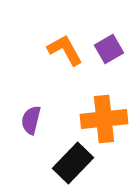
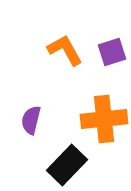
purple square: moved 3 px right, 3 px down; rotated 12 degrees clockwise
black rectangle: moved 6 px left, 2 px down
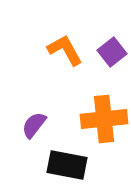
purple square: rotated 20 degrees counterclockwise
purple semicircle: moved 3 px right, 5 px down; rotated 24 degrees clockwise
black rectangle: rotated 57 degrees clockwise
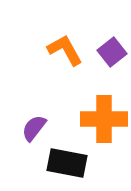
orange cross: rotated 6 degrees clockwise
purple semicircle: moved 3 px down
black rectangle: moved 2 px up
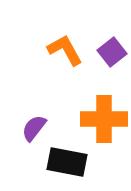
black rectangle: moved 1 px up
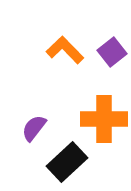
orange L-shape: rotated 15 degrees counterclockwise
black rectangle: rotated 54 degrees counterclockwise
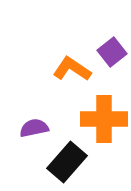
orange L-shape: moved 7 px right, 19 px down; rotated 12 degrees counterclockwise
purple semicircle: rotated 40 degrees clockwise
black rectangle: rotated 6 degrees counterclockwise
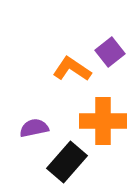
purple square: moved 2 px left
orange cross: moved 1 px left, 2 px down
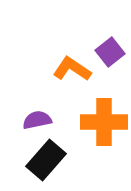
orange cross: moved 1 px right, 1 px down
purple semicircle: moved 3 px right, 8 px up
black rectangle: moved 21 px left, 2 px up
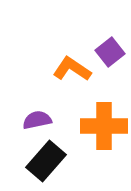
orange cross: moved 4 px down
black rectangle: moved 1 px down
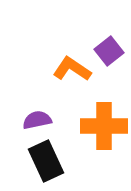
purple square: moved 1 px left, 1 px up
black rectangle: rotated 66 degrees counterclockwise
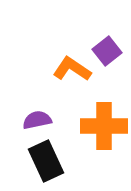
purple square: moved 2 px left
